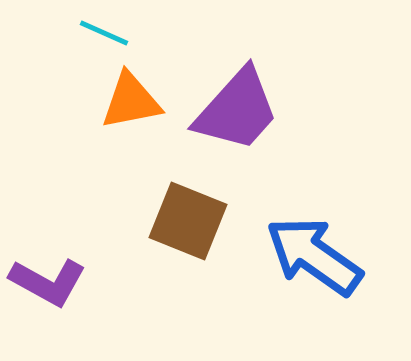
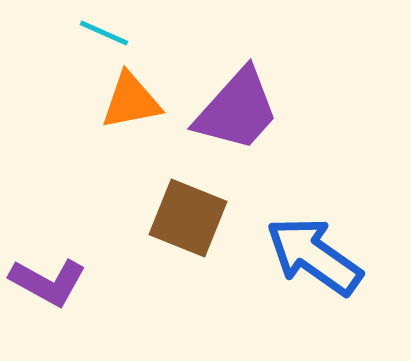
brown square: moved 3 px up
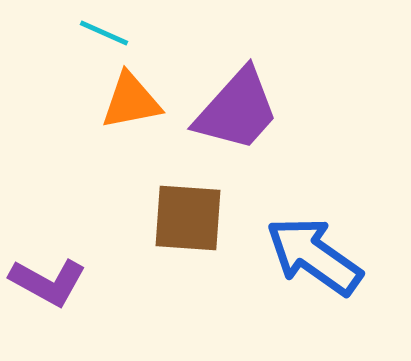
brown square: rotated 18 degrees counterclockwise
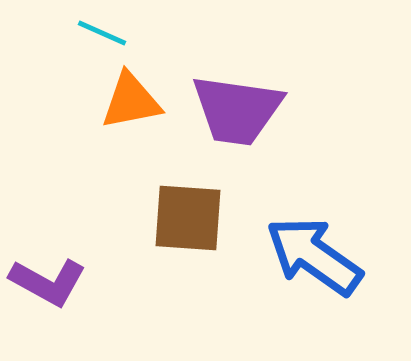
cyan line: moved 2 px left
purple trapezoid: rotated 56 degrees clockwise
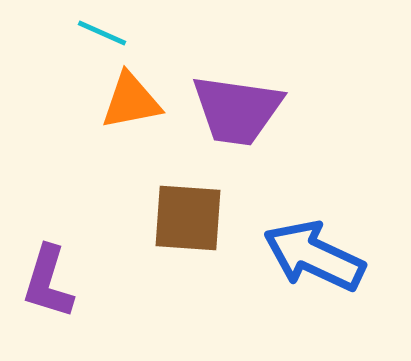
blue arrow: rotated 10 degrees counterclockwise
purple L-shape: rotated 78 degrees clockwise
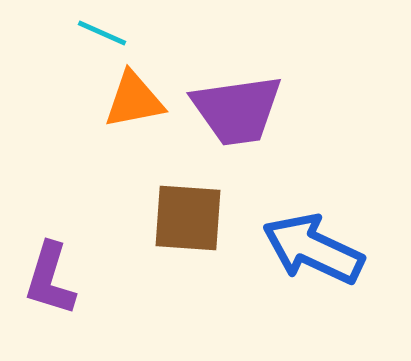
orange triangle: moved 3 px right, 1 px up
purple trapezoid: rotated 16 degrees counterclockwise
blue arrow: moved 1 px left, 7 px up
purple L-shape: moved 2 px right, 3 px up
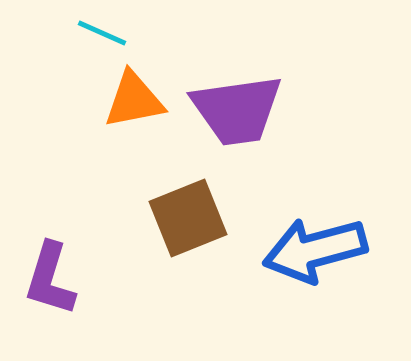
brown square: rotated 26 degrees counterclockwise
blue arrow: moved 2 px right, 1 px down; rotated 40 degrees counterclockwise
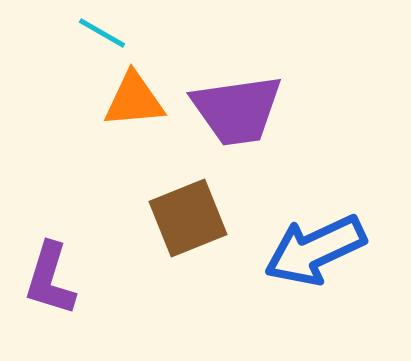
cyan line: rotated 6 degrees clockwise
orange triangle: rotated 6 degrees clockwise
blue arrow: rotated 10 degrees counterclockwise
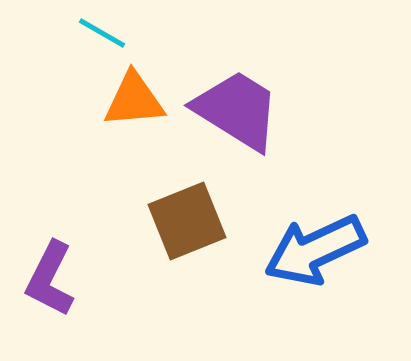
purple trapezoid: rotated 140 degrees counterclockwise
brown square: moved 1 px left, 3 px down
purple L-shape: rotated 10 degrees clockwise
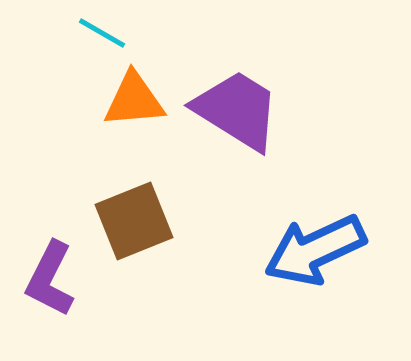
brown square: moved 53 px left
